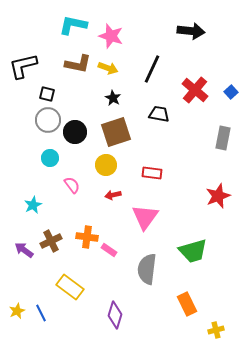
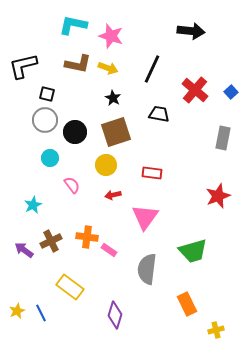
gray circle: moved 3 px left
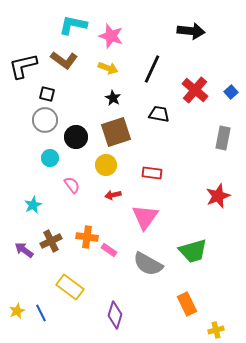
brown L-shape: moved 14 px left, 4 px up; rotated 24 degrees clockwise
black circle: moved 1 px right, 5 px down
gray semicircle: moved 1 px right, 5 px up; rotated 68 degrees counterclockwise
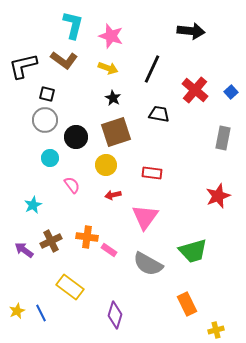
cyan L-shape: rotated 92 degrees clockwise
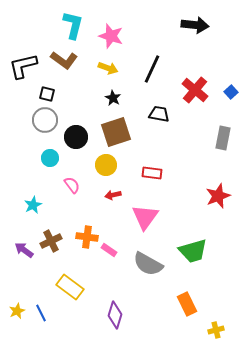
black arrow: moved 4 px right, 6 px up
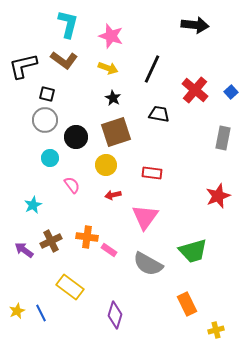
cyan L-shape: moved 5 px left, 1 px up
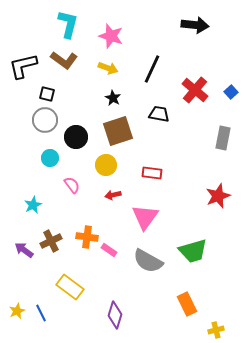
brown square: moved 2 px right, 1 px up
gray semicircle: moved 3 px up
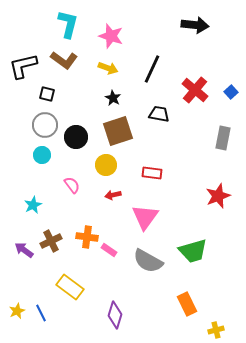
gray circle: moved 5 px down
cyan circle: moved 8 px left, 3 px up
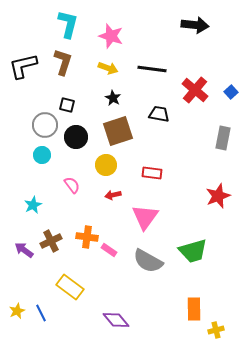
brown L-shape: moved 1 px left, 2 px down; rotated 108 degrees counterclockwise
black line: rotated 72 degrees clockwise
black square: moved 20 px right, 11 px down
orange rectangle: moved 7 px right, 5 px down; rotated 25 degrees clockwise
purple diamond: moved 1 px right, 5 px down; rotated 56 degrees counterclockwise
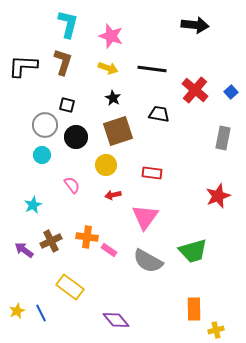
black L-shape: rotated 16 degrees clockwise
